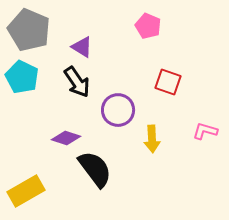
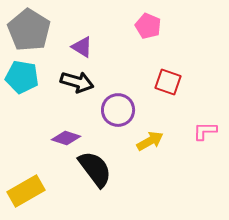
gray pentagon: rotated 9 degrees clockwise
cyan pentagon: rotated 16 degrees counterclockwise
black arrow: rotated 40 degrees counterclockwise
pink L-shape: rotated 15 degrees counterclockwise
yellow arrow: moved 2 px left, 2 px down; rotated 116 degrees counterclockwise
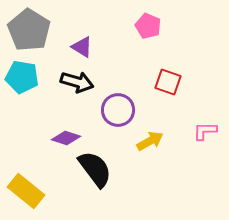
yellow rectangle: rotated 69 degrees clockwise
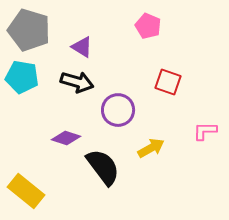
gray pentagon: rotated 15 degrees counterclockwise
yellow arrow: moved 1 px right, 7 px down
black semicircle: moved 8 px right, 2 px up
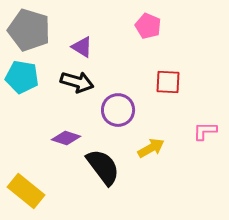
red square: rotated 16 degrees counterclockwise
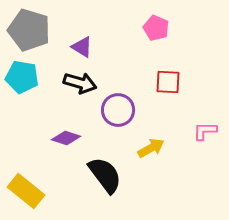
pink pentagon: moved 8 px right, 2 px down
black arrow: moved 3 px right, 1 px down
black semicircle: moved 2 px right, 8 px down
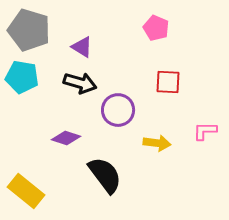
yellow arrow: moved 6 px right, 5 px up; rotated 36 degrees clockwise
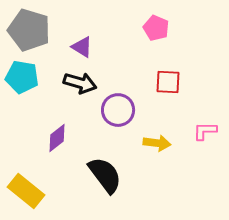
purple diamond: moved 9 px left; rotated 56 degrees counterclockwise
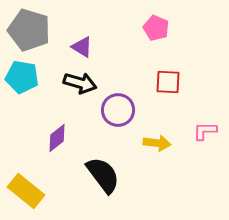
black semicircle: moved 2 px left
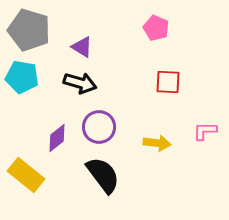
purple circle: moved 19 px left, 17 px down
yellow rectangle: moved 16 px up
